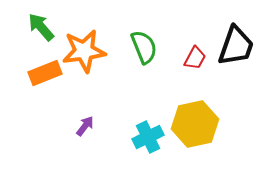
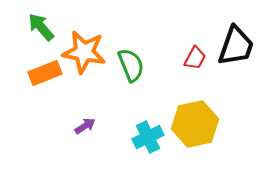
green semicircle: moved 13 px left, 18 px down
orange star: moved 1 px down; rotated 18 degrees clockwise
purple arrow: rotated 20 degrees clockwise
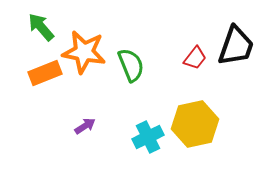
red trapezoid: rotated 10 degrees clockwise
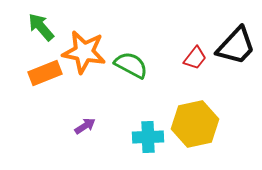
black trapezoid: rotated 24 degrees clockwise
green semicircle: rotated 40 degrees counterclockwise
cyan cross: rotated 24 degrees clockwise
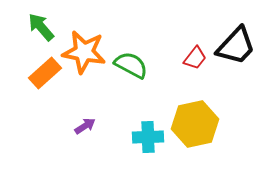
orange rectangle: rotated 20 degrees counterclockwise
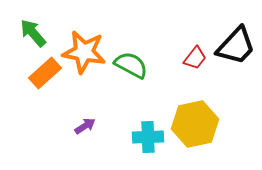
green arrow: moved 8 px left, 6 px down
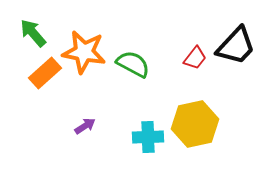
green semicircle: moved 2 px right, 1 px up
